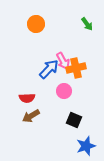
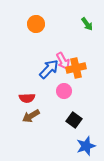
black square: rotated 14 degrees clockwise
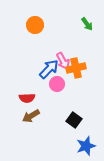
orange circle: moved 1 px left, 1 px down
pink circle: moved 7 px left, 7 px up
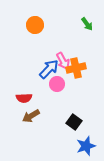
red semicircle: moved 3 px left
black square: moved 2 px down
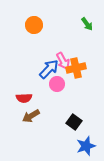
orange circle: moved 1 px left
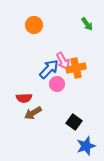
brown arrow: moved 2 px right, 3 px up
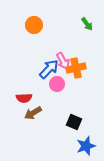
black square: rotated 14 degrees counterclockwise
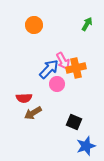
green arrow: rotated 112 degrees counterclockwise
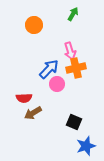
green arrow: moved 14 px left, 10 px up
pink arrow: moved 7 px right, 10 px up; rotated 12 degrees clockwise
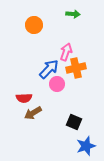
green arrow: rotated 64 degrees clockwise
pink arrow: moved 4 px left, 1 px down; rotated 144 degrees counterclockwise
